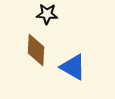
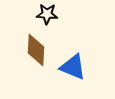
blue triangle: rotated 8 degrees counterclockwise
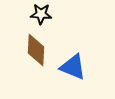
black star: moved 6 px left
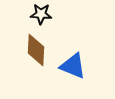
blue triangle: moved 1 px up
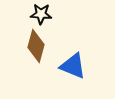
brown diamond: moved 4 px up; rotated 12 degrees clockwise
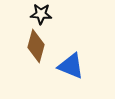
blue triangle: moved 2 px left
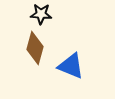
brown diamond: moved 1 px left, 2 px down
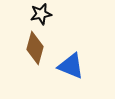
black star: rotated 15 degrees counterclockwise
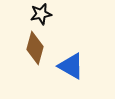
blue triangle: rotated 8 degrees clockwise
